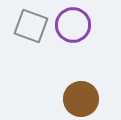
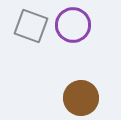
brown circle: moved 1 px up
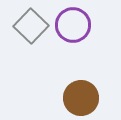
gray square: rotated 24 degrees clockwise
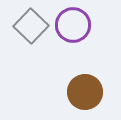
brown circle: moved 4 px right, 6 px up
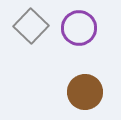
purple circle: moved 6 px right, 3 px down
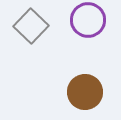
purple circle: moved 9 px right, 8 px up
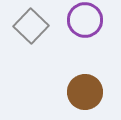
purple circle: moved 3 px left
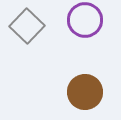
gray square: moved 4 px left
